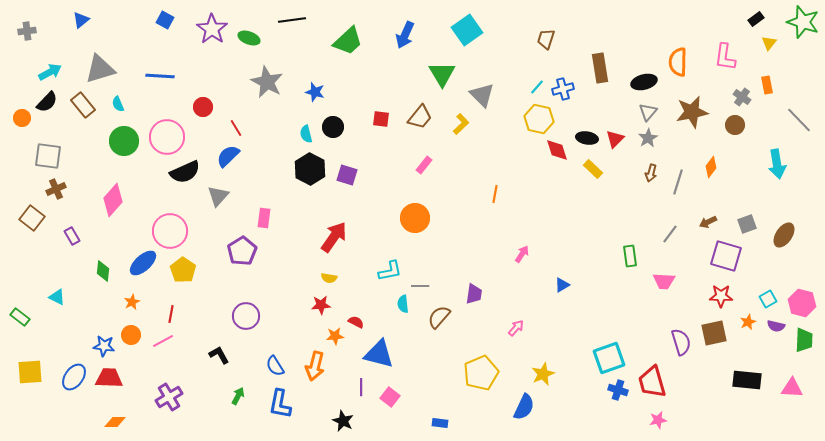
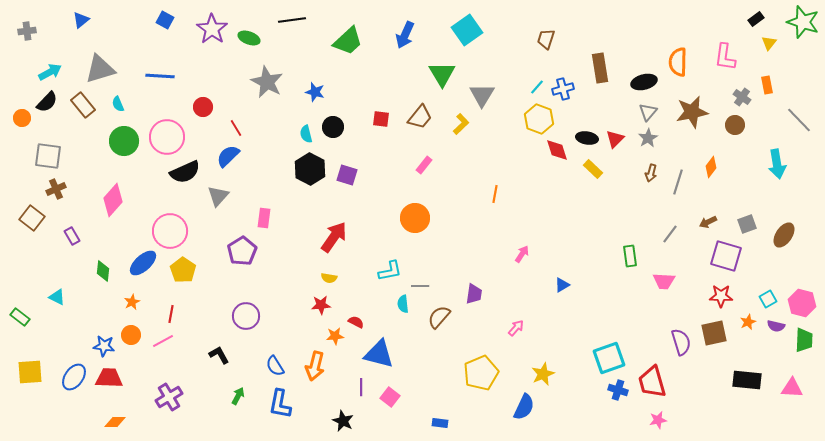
gray triangle at (482, 95): rotated 16 degrees clockwise
yellow hexagon at (539, 119): rotated 8 degrees clockwise
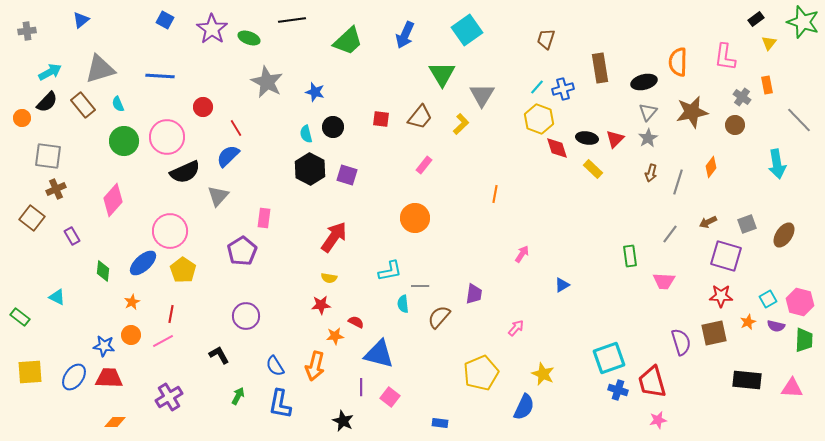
red diamond at (557, 150): moved 2 px up
pink hexagon at (802, 303): moved 2 px left, 1 px up
yellow star at (543, 374): rotated 25 degrees counterclockwise
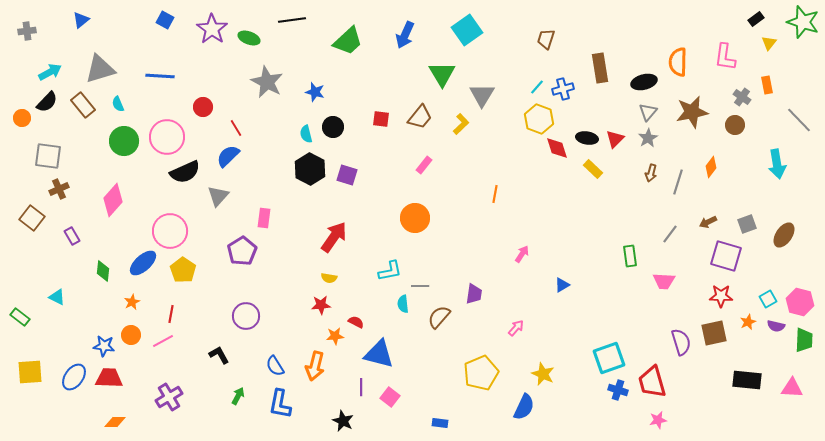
brown cross at (56, 189): moved 3 px right
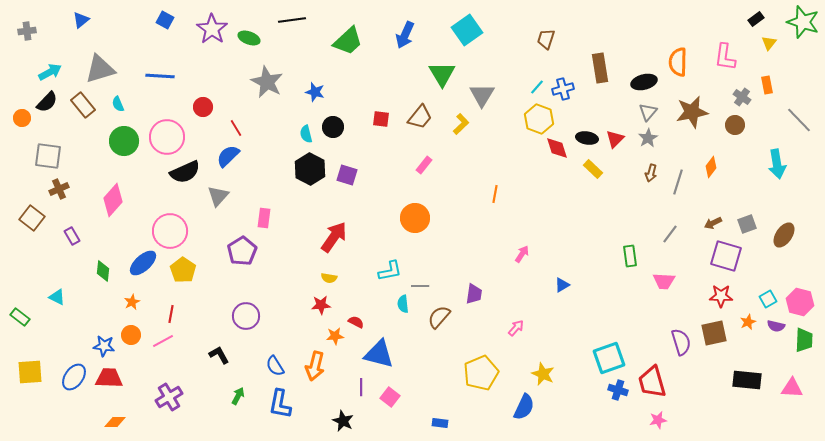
brown arrow at (708, 222): moved 5 px right, 1 px down
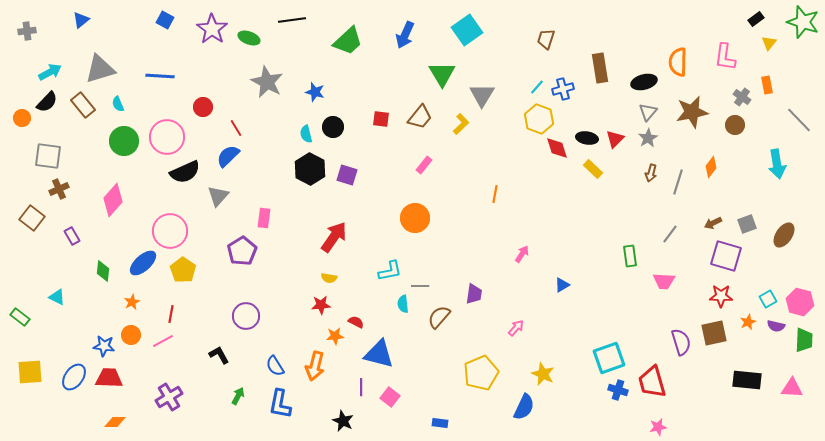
pink star at (658, 420): moved 7 px down
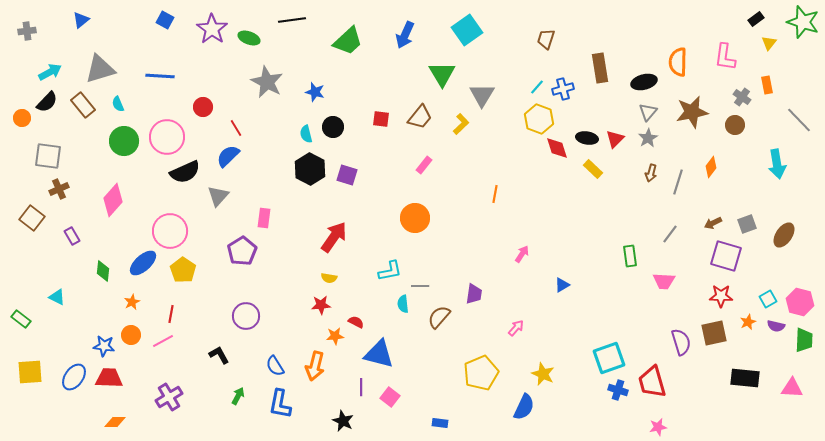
green rectangle at (20, 317): moved 1 px right, 2 px down
black rectangle at (747, 380): moved 2 px left, 2 px up
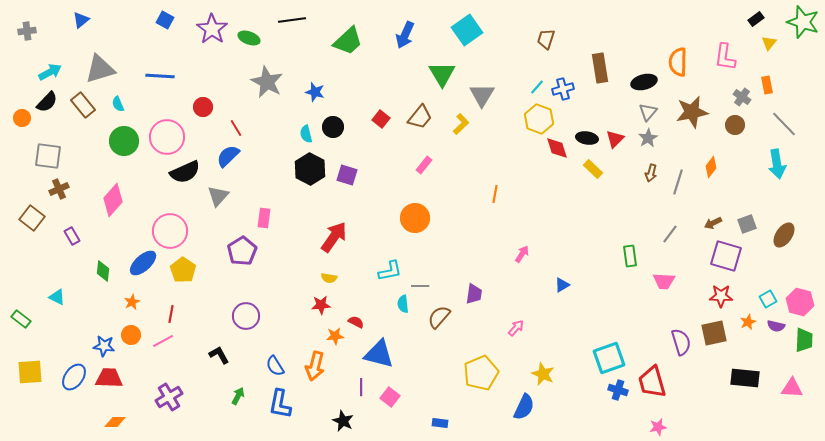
red square at (381, 119): rotated 30 degrees clockwise
gray line at (799, 120): moved 15 px left, 4 px down
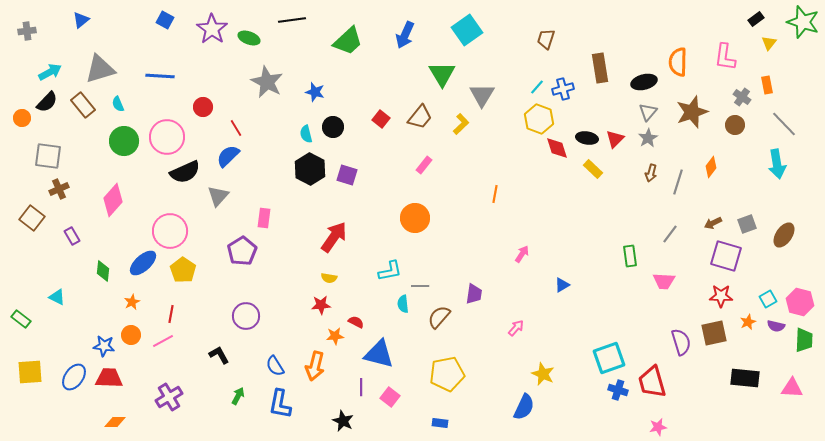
brown star at (692, 112): rotated 8 degrees counterclockwise
yellow pentagon at (481, 373): moved 34 px left, 1 px down; rotated 12 degrees clockwise
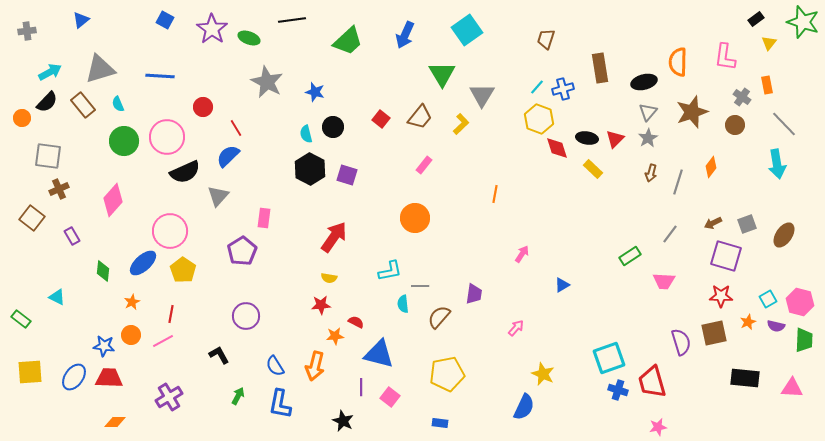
green rectangle at (630, 256): rotated 65 degrees clockwise
